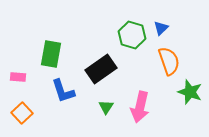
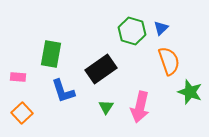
green hexagon: moved 4 px up
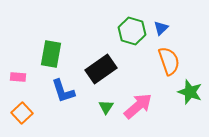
pink arrow: moved 2 px left, 1 px up; rotated 144 degrees counterclockwise
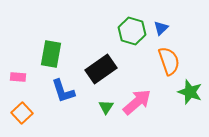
pink arrow: moved 1 px left, 4 px up
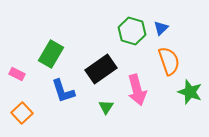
green rectangle: rotated 20 degrees clockwise
pink rectangle: moved 1 px left, 3 px up; rotated 21 degrees clockwise
pink arrow: moved 12 px up; rotated 116 degrees clockwise
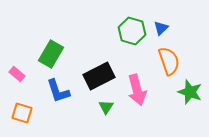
black rectangle: moved 2 px left, 7 px down; rotated 8 degrees clockwise
pink rectangle: rotated 14 degrees clockwise
blue L-shape: moved 5 px left
orange square: rotated 30 degrees counterclockwise
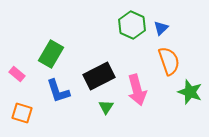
green hexagon: moved 6 px up; rotated 8 degrees clockwise
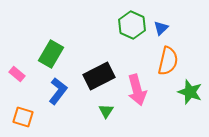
orange semicircle: moved 1 px left; rotated 32 degrees clockwise
blue L-shape: rotated 124 degrees counterclockwise
green triangle: moved 4 px down
orange square: moved 1 px right, 4 px down
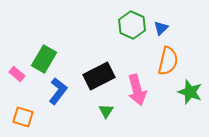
green rectangle: moved 7 px left, 5 px down
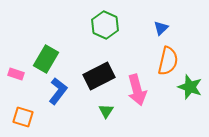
green hexagon: moved 27 px left
green rectangle: moved 2 px right
pink rectangle: moved 1 px left; rotated 21 degrees counterclockwise
green star: moved 5 px up
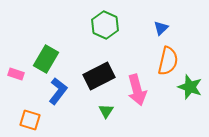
orange square: moved 7 px right, 3 px down
